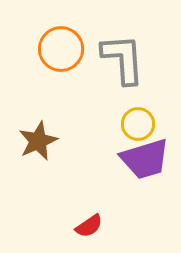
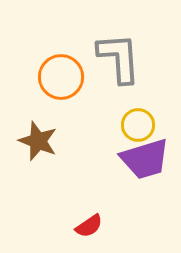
orange circle: moved 28 px down
gray L-shape: moved 4 px left, 1 px up
yellow circle: moved 1 px down
brown star: rotated 27 degrees counterclockwise
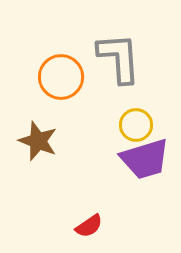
yellow circle: moved 2 px left
